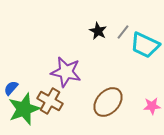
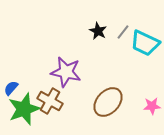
cyan trapezoid: moved 2 px up
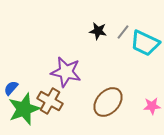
black star: rotated 18 degrees counterclockwise
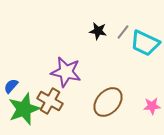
blue semicircle: moved 2 px up
